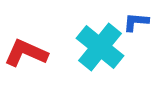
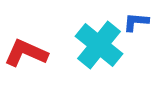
cyan cross: moved 1 px left, 2 px up
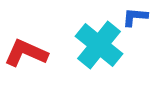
blue L-shape: moved 1 px left, 5 px up
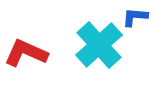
cyan cross: rotated 9 degrees clockwise
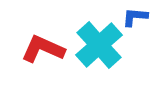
red L-shape: moved 17 px right, 4 px up
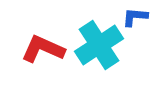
cyan cross: rotated 9 degrees clockwise
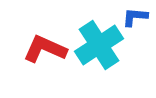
red L-shape: moved 2 px right
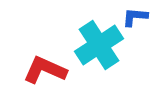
red L-shape: moved 21 px down
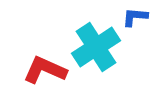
cyan cross: moved 3 px left, 2 px down
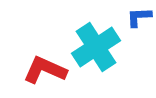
blue L-shape: moved 4 px right; rotated 8 degrees counterclockwise
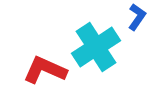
blue L-shape: moved 2 px left; rotated 128 degrees clockwise
